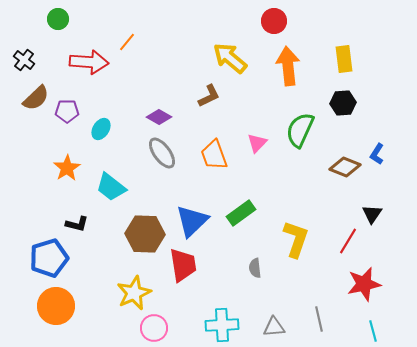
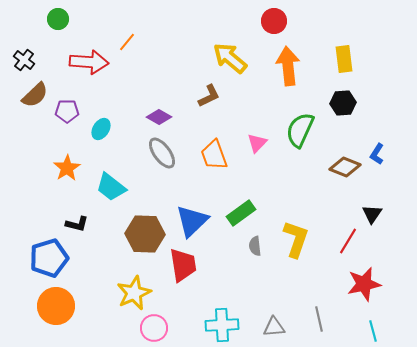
brown semicircle: moved 1 px left, 3 px up
gray semicircle: moved 22 px up
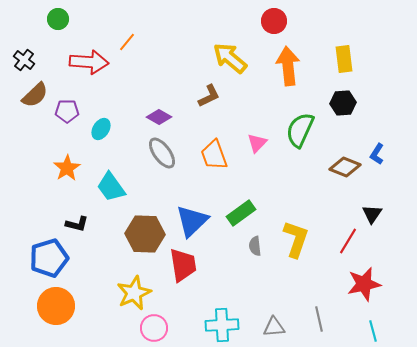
cyan trapezoid: rotated 16 degrees clockwise
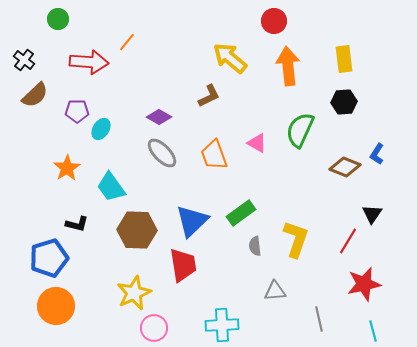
black hexagon: moved 1 px right, 1 px up
purple pentagon: moved 10 px right
pink triangle: rotated 45 degrees counterclockwise
gray ellipse: rotated 8 degrees counterclockwise
brown hexagon: moved 8 px left, 4 px up
gray triangle: moved 1 px right, 36 px up
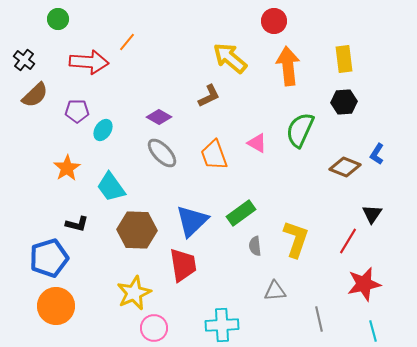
cyan ellipse: moved 2 px right, 1 px down
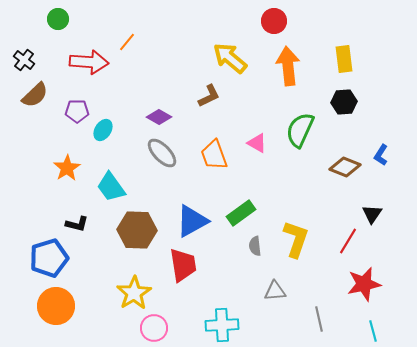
blue L-shape: moved 4 px right, 1 px down
blue triangle: rotated 15 degrees clockwise
yellow star: rotated 8 degrees counterclockwise
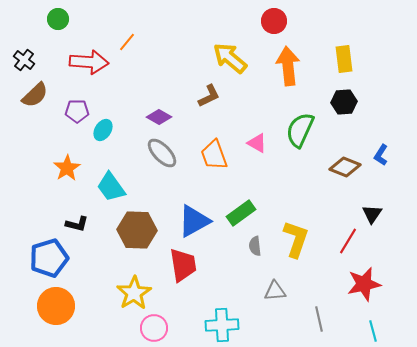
blue triangle: moved 2 px right
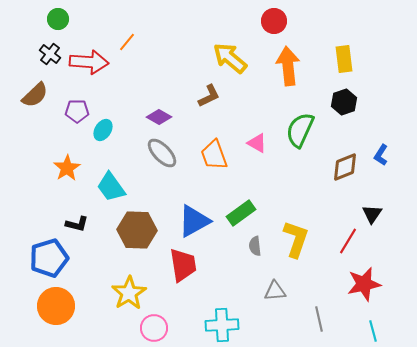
black cross: moved 26 px right, 6 px up
black hexagon: rotated 15 degrees counterclockwise
brown diamond: rotated 44 degrees counterclockwise
yellow star: moved 5 px left
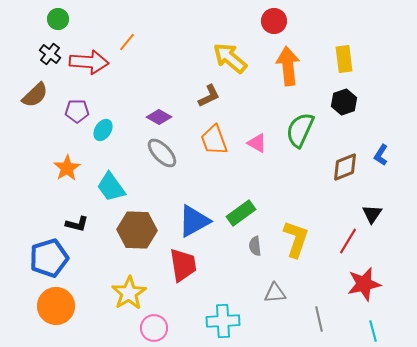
orange trapezoid: moved 15 px up
gray triangle: moved 2 px down
cyan cross: moved 1 px right, 4 px up
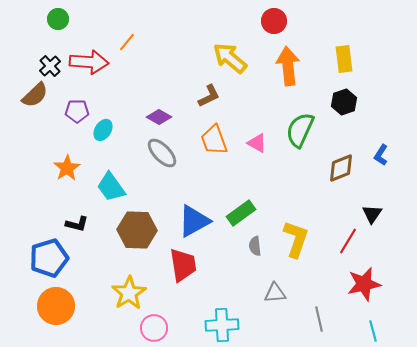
black cross: moved 12 px down; rotated 10 degrees clockwise
brown diamond: moved 4 px left, 1 px down
cyan cross: moved 1 px left, 4 px down
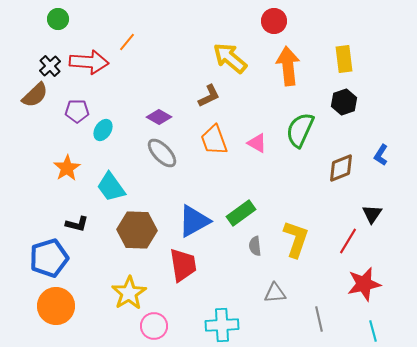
pink circle: moved 2 px up
